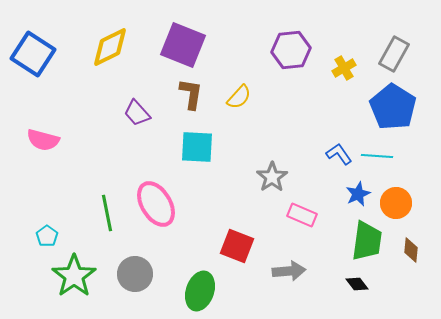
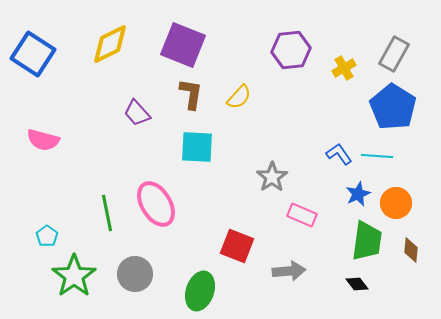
yellow diamond: moved 3 px up
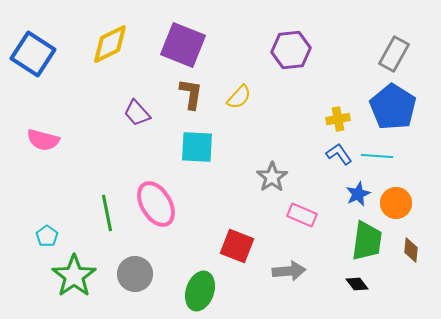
yellow cross: moved 6 px left, 51 px down; rotated 20 degrees clockwise
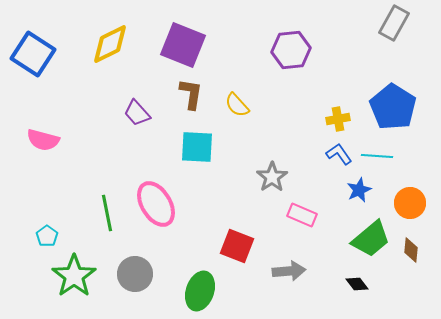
gray rectangle: moved 31 px up
yellow semicircle: moved 2 px left, 8 px down; rotated 96 degrees clockwise
blue star: moved 1 px right, 4 px up
orange circle: moved 14 px right
green trapezoid: moved 4 px right, 2 px up; rotated 42 degrees clockwise
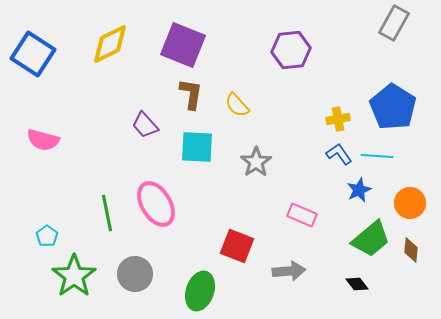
purple trapezoid: moved 8 px right, 12 px down
gray star: moved 16 px left, 15 px up
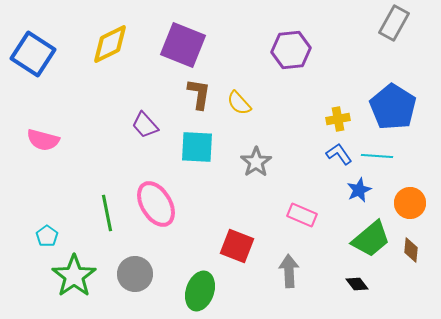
brown L-shape: moved 8 px right
yellow semicircle: moved 2 px right, 2 px up
gray arrow: rotated 88 degrees counterclockwise
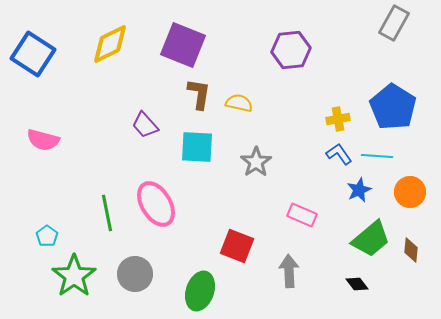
yellow semicircle: rotated 144 degrees clockwise
orange circle: moved 11 px up
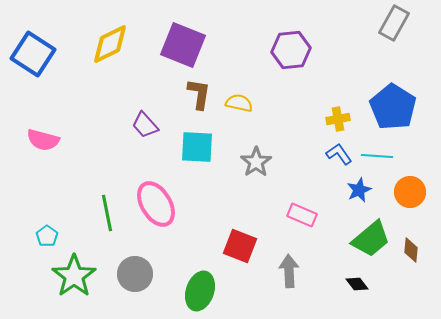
red square: moved 3 px right
